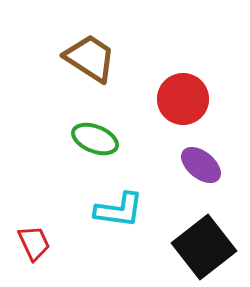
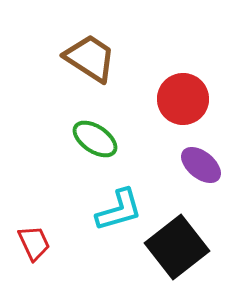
green ellipse: rotated 12 degrees clockwise
cyan L-shape: rotated 24 degrees counterclockwise
black square: moved 27 px left
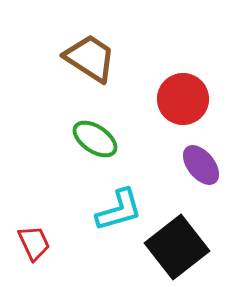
purple ellipse: rotated 12 degrees clockwise
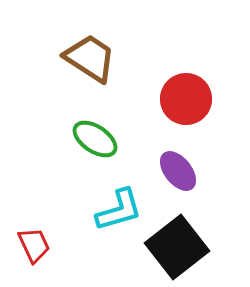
red circle: moved 3 px right
purple ellipse: moved 23 px left, 6 px down
red trapezoid: moved 2 px down
